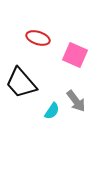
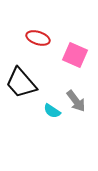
cyan semicircle: rotated 90 degrees clockwise
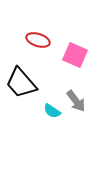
red ellipse: moved 2 px down
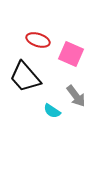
pink square: moved 4 px left, 1 px up
black trapezoid: moved 4 px right, 6 px up
gray arrow: moved 5 px up
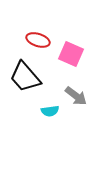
gray arrow: rotated 15 degrees counterclockwise
cyan semicircle: moved 2 px left; rotated 42 degrees counterclockwise
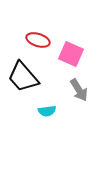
black trapezoid: moved 2 px left
gray arrow: moved 3 px right, 6 px up; rotated 20 degrees clockwise
cyan semicircle: moved 3 px left
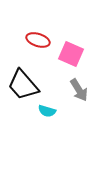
black trapezoid: moved 8 px down
cyan semicircle: rotated 24 degrees clockwise
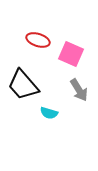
cyan semicircle: moved 2 px right, 2 px down
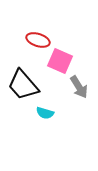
pink square: moved 11 px left, 7 px down
gray arrow: moved 3 px up
cyan semicircle: moved 4 px left
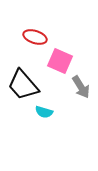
red ellipse: moved 3 px left, 3 px up
gray arrow: moved 2 px right
cyan semicircle: moved 1 px left, 1 px up
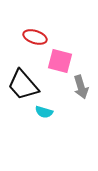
pink square: rotated 10 degrees counterclockwise
gray arrow: rotated 15 degrees clockwise
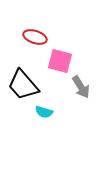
gray arrow: rotated 15 degrees counterclockwise
